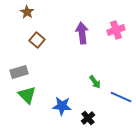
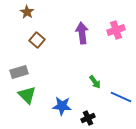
black cross: rotated 16 degrees clockwise
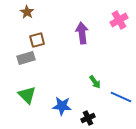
pink cross: moved 3 px right, 10 px up; rotated 12 degrees counterclockwise
brown square: rotated 35 degrees clockwise
gray rectangle: moved 7 px right, 14 px up
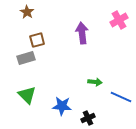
green arrow: rotated 48 degrees counterclockwise
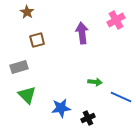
pink cross: moved 3 px left
gray rectangle: moved 7 px left, 9 px down
blue star: moved 1 px left, 2 px down; rotated 12 degrees counterclockwise
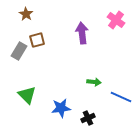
brown star: moved 1 px left, 2 px down
pink cross: rotated 24 degrees counterclockwise
gray rectangle: moved 16 px up; rotated 42 degrees counterclockwise
green arrow: moved 1 px left
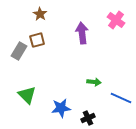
brown star: moved 14 px right
blue line: moved 1 px down
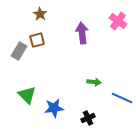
pink cross: moved 2 px right, 1 px down
blue line: moved 1 px right
blue star: moved 7 px left
